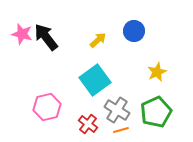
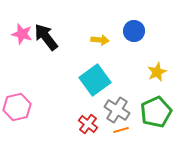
yellow arrow: moved 2 px right; rotated 48 degrees clockwise
pink hexagon: moved 30 px left
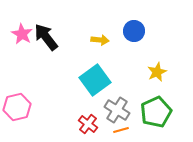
pink star: rotated 15 degrees clockwise
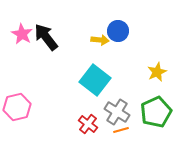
blue circle: moved 16 px left
cyan square: rotated 16 degrees counterclockwise
gray cross: moved 2 px down
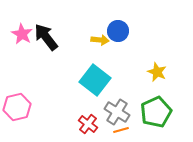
yellow star: rotated 24 degrees counterclockwise
